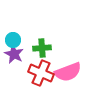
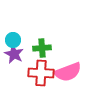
red cross: rotated 20 degrees counterclockwise
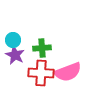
purple star: moved 1 px right, 1 px down
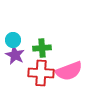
pink semicircle: moved 1 px right, 1 px up
